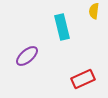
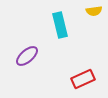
yellow semicircle: rotated 105 degrees counterclockwise
cyan rectangle: moved 2 px left, 2 px up
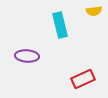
purple ellipse: rotated 45 degrees clockwise
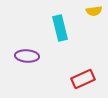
cyan rectangle: moved 3 px down
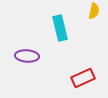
yellow semicircle: rotated 70 degrees counterclockwise
red rectangle: moved 1 px up
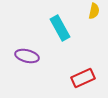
cyan rectangle: rotated 15 degrees counterclockwise
purple ellipse: rotated 10 degrees clockwise
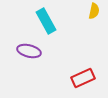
cyan rectangle: moved 14 px left, 7 px up
purple ellipse: moved 2 px right, 5 px up
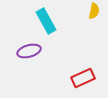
purple ellipse: rotated 30 degrees counterclockwise
